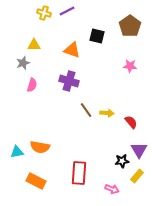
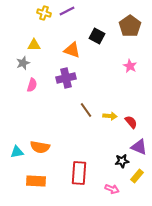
black square: rotated 14 degrees clockwise
pink star: rotated 24 degrees clockwise
purple cross: moved 3 px left, 3 px up; rotated 30 degrees counterclockwise
yellow arrow: moved 3 px right, 3 px down
purple triangle: moved 3 px up; rotated 36 degrees counterclockwise
orange rectangle: rotated 24 degrees counterclockwise
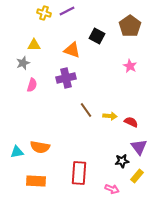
red semicircle: rotated 24 degrees counterclockwise
purple triangle: rotated 30 degrees clockwise
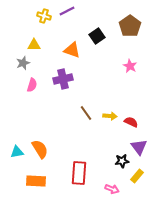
yellow cross: moved 3 px down
black square: rotated 28 degrees clockwise
purple cross: moved 3 px left, 1 px down
brown line: moved 3 px down
orange semicircle: moved 2 px down; rotated 132 degrees counterclockwise
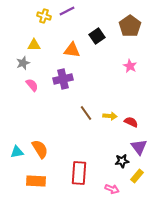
orange triangle: rotated 12 degrees counterclockwise
pink semicircle: rotated 56 degrees counterclockwise
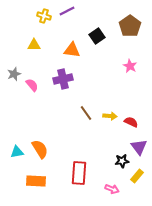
gray star: moved 9 px left, 11 px down
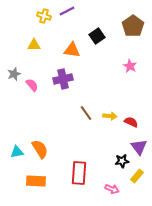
brown pentagon: moved 3 px right
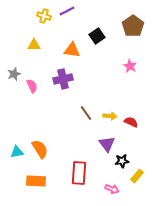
pink semicircle: moved 1 px down; rotated 16 degrees clockwise
purple triangle: moved 32 px left, 3 px up
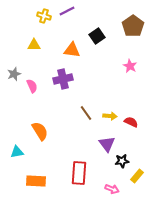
orange semicircle: moved 18 px up
